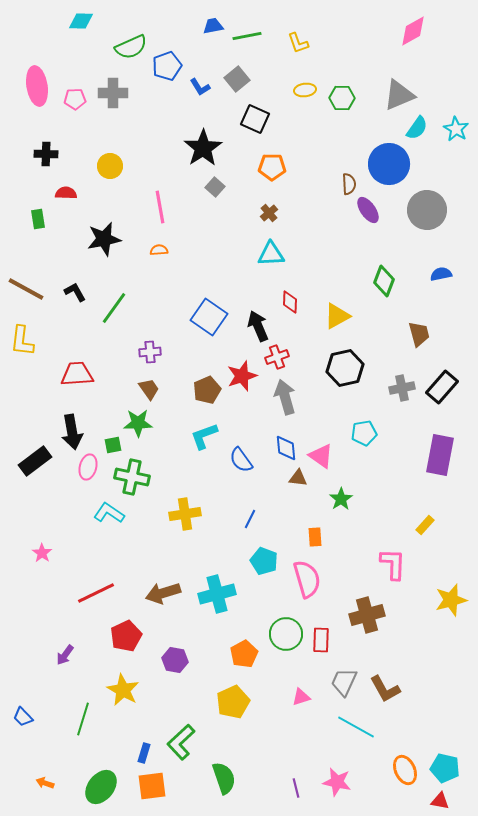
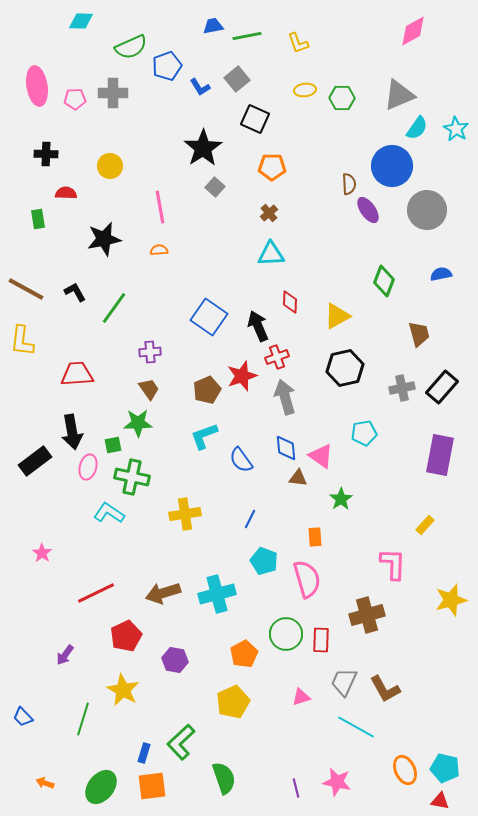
blue circle at (389, 164): moved 3 px right, 2 px down
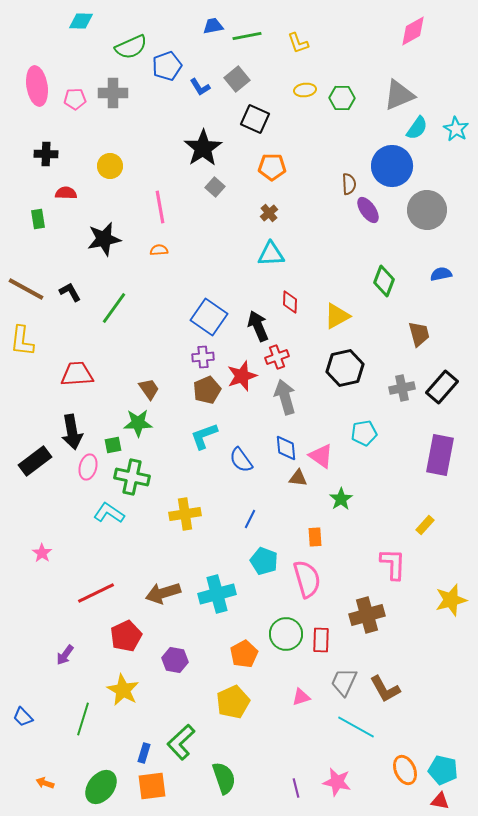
black L-shape at (75, 292): moved 5 px left
purple cross at (150, 352): moved 53 px right, 5 px down
cyan pentagon at (445, 768): moved 2 px left, 2 px down
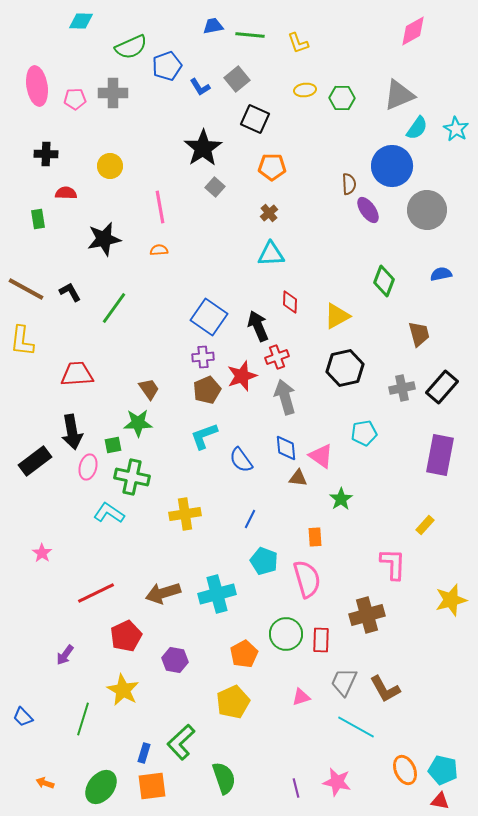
green line at (247, 36): moved 3 px right, 1 px up; rotated 16 degrees clockwise
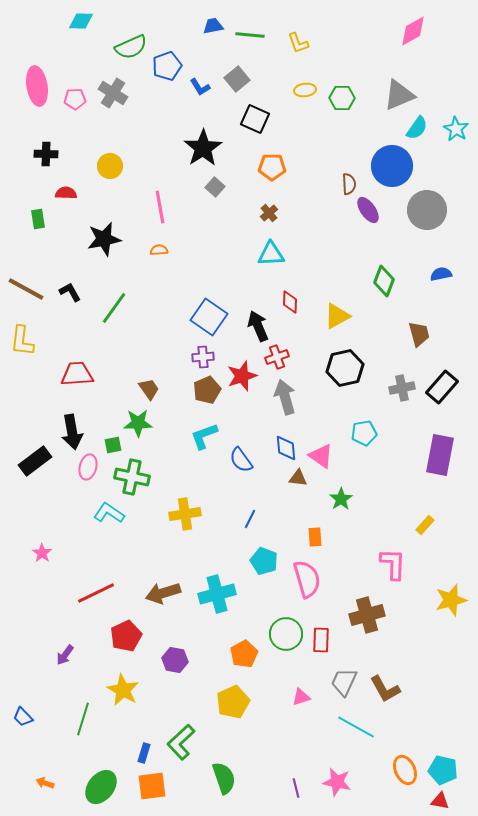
gray cross at (113, 93): rotated 32 degrees clockwise
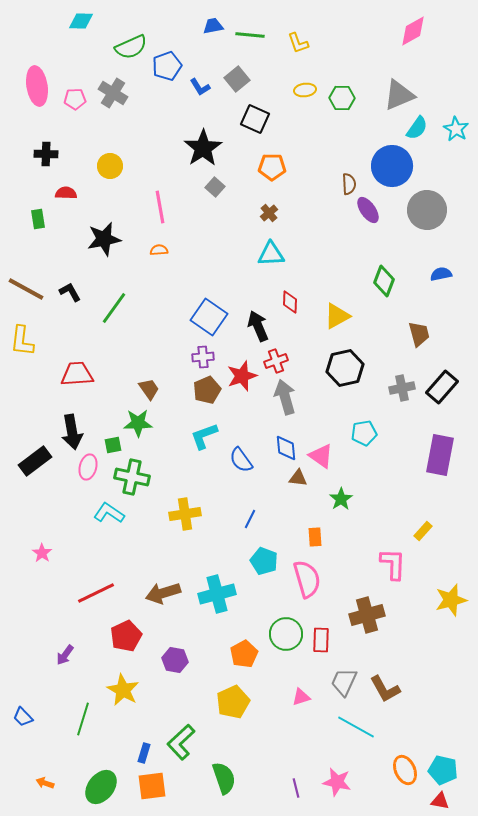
red cross at (277, 357): moved 1 px left, 4 px down
yellow rectangle at (425, 525): moved 2 px left, 6 px down
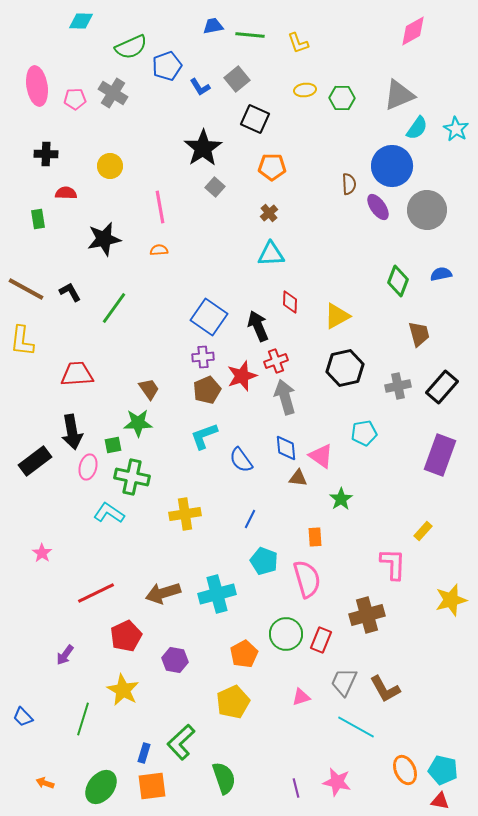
purple ellipse at (368, 210): moved 10 px right, 3 px up
green diamond at (384, 281): moved 14 px right
gray cross at (402, 388): moved 4 px left, 2 px up
purple rectangle at (440, 455): rotated 9 degrees clockwise
red rectangle at (321, 640): rotated 20 degrees clockwise
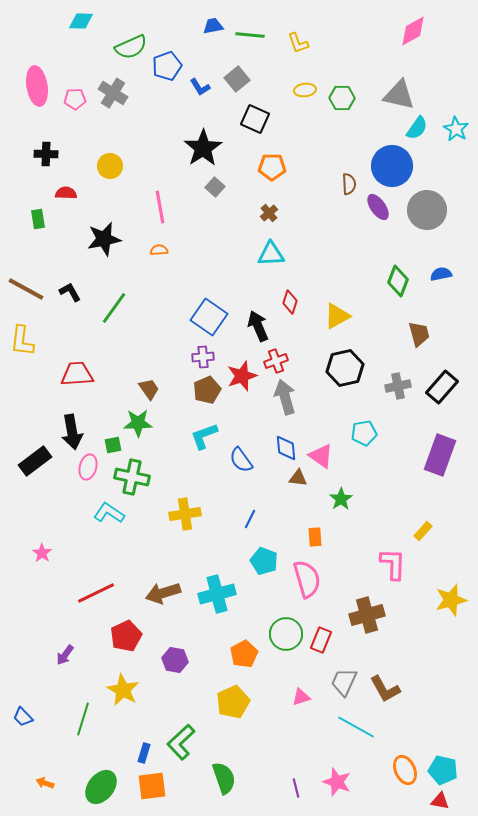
gray triangle at (399, 95): rotated 36 degrees clockwise
red diamond at (290, 302): rotated 15 degrees clockwise
pink star at (337, 782): rotated 8 degrees clockwise
